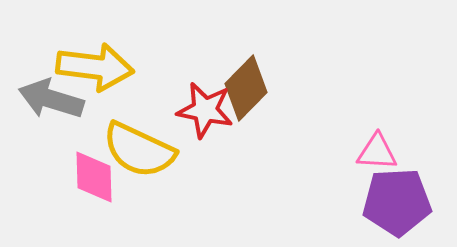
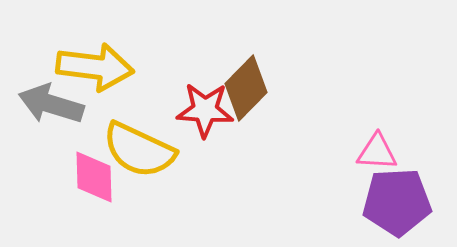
gray arrow: moved 5 px down
red star: rotated 8 degrees counterclockwise
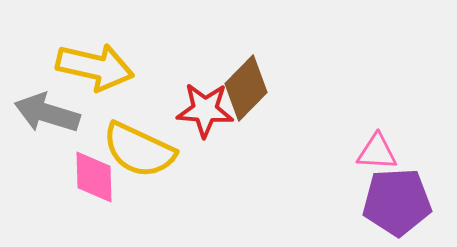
yellow arrow: rotated 6 degrees clockwise
gray arrow: moved 4 px left, 9 px down
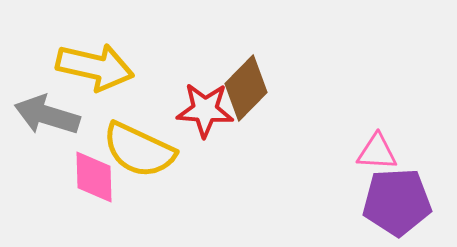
gray arrow: moved 2 px down
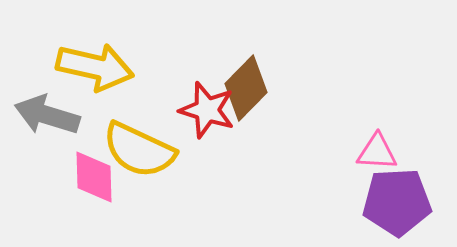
red star: moved 2 px right; rotated 14 degrees clockwise
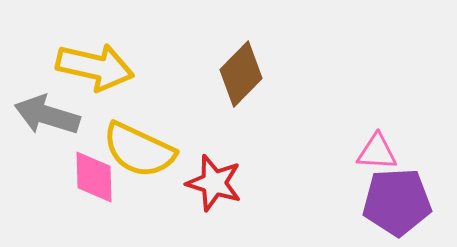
brown diamond: moved 5 px left, 14 px up
red star: moved 7 px right, 73 px down
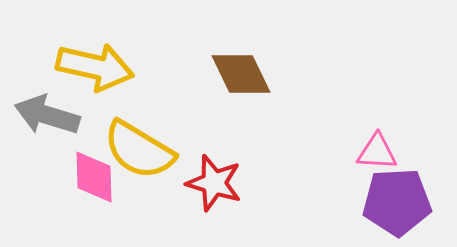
brown diamond: rotated 70 degrees counterclockwise
yellow semicircle: rotated 6 degrees clockwise
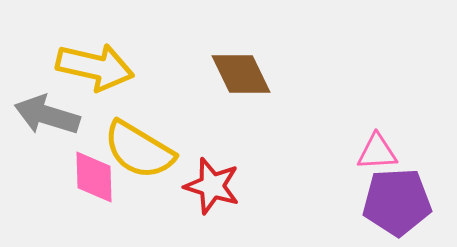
pink triangle: rotated 6 degrees counterclockwise
red star: moved 2 px left, 3 px down
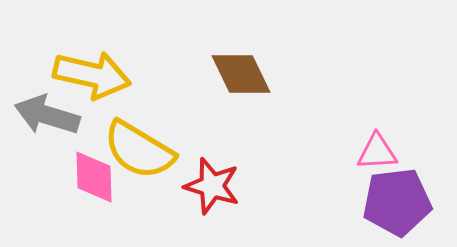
yellow arrow: moved 3 px left, 8 px down
purple pentagon: rotated 4 degrees counterclockwise
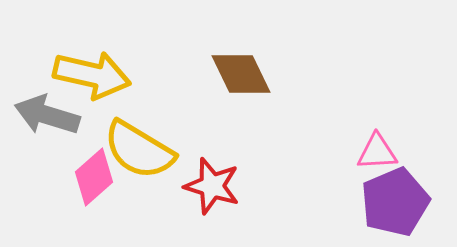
pink diamond: rotated 50 degrees clockwise
purple pentagon: moved 2 px left; rotated 16 degrees counterclockwise
